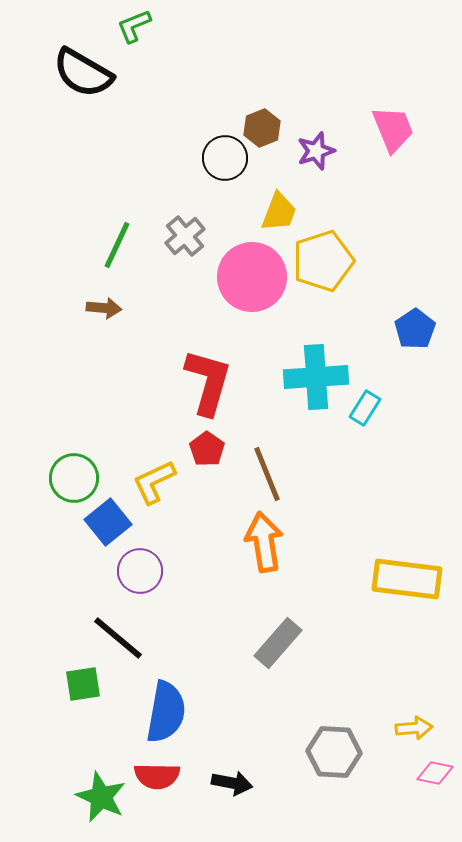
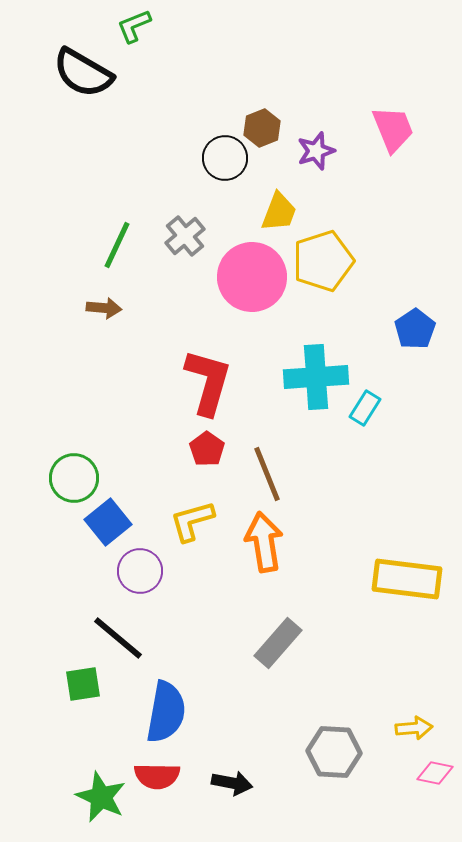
yellow L-shape: moved 38 px right, 39 px down; rotated 9 degrees clockwise
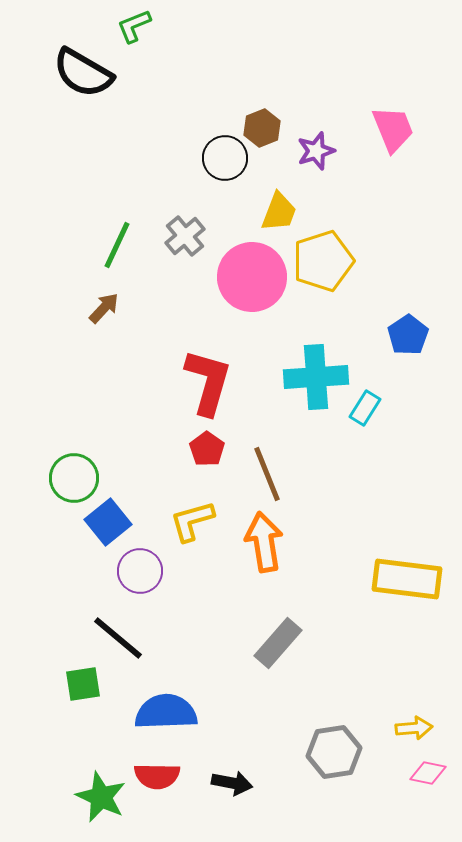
brown arrow: rotated 52 degrees counterclockwise
blue pentagon: moved 7 px left, 6 px down
blue semicircle: rotated 102 degrees counterclockwise
gray hexagon: rotated 12 degrees counterclockwise
pink diamond: moved 7 px left
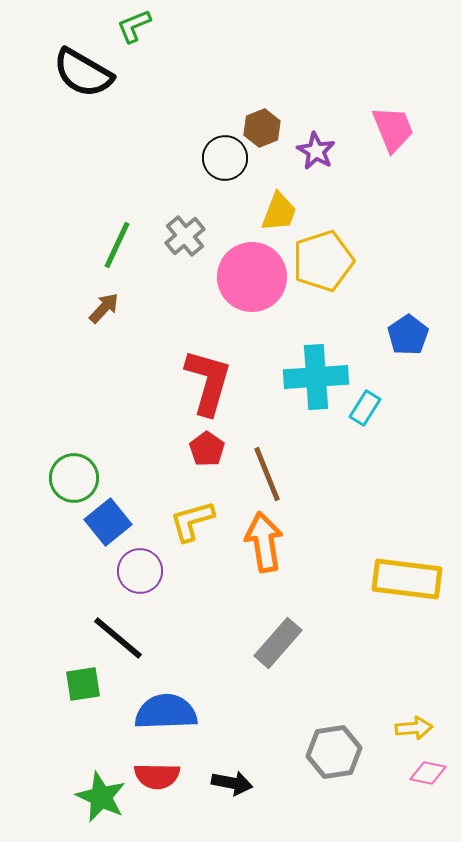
purple star: rotated 24 degrees counterclockwise
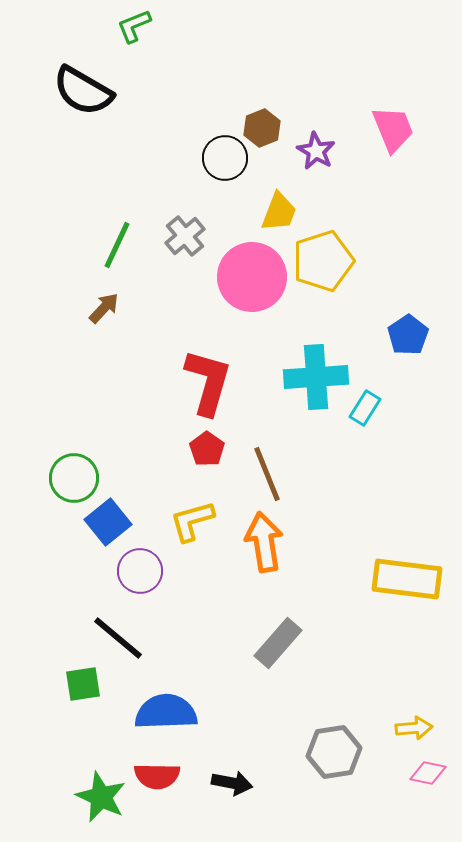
black semicircle: moved 18 px down
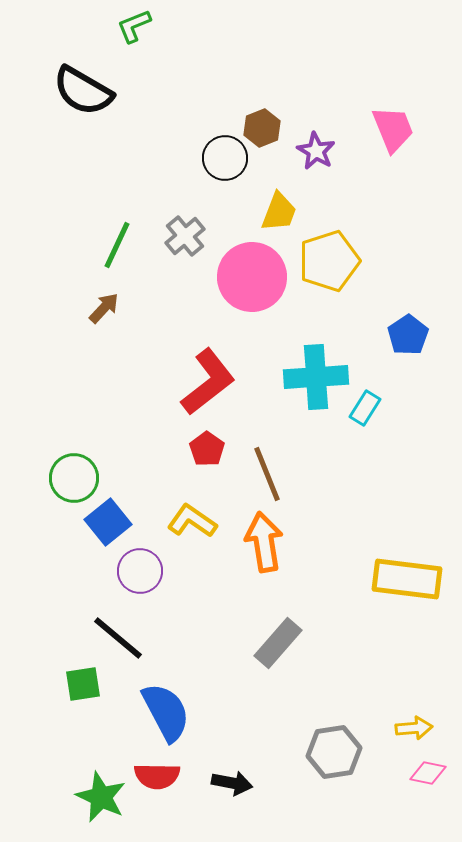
yellow pentagon: moved 6 px right
red L-shape: rotated 36 degrees clockwise
yellow L-shape: rotated 51 degrees clockwise
blue semicircle: rotated 64 degrees clockwise
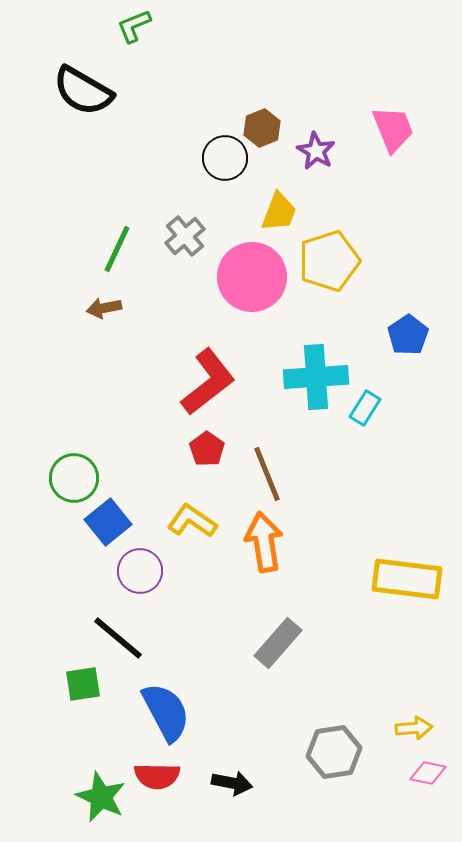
green line: moved 4 px down
brown arrow: rotated 144 degrees counterclockwise
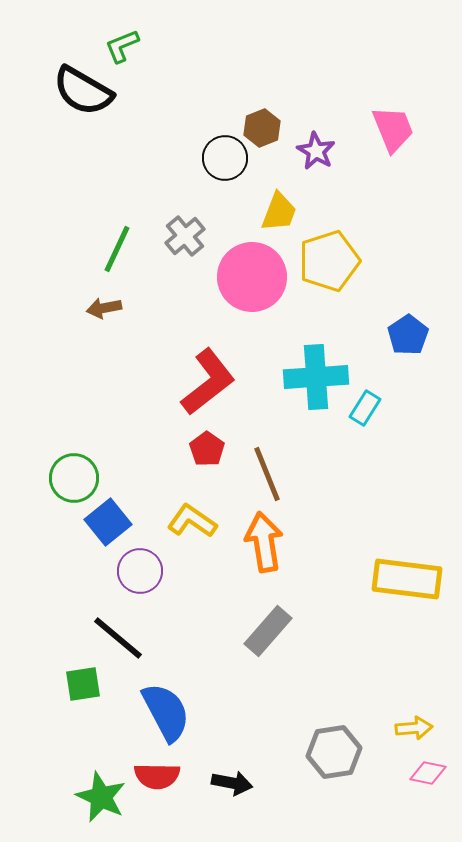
green L-shape: moved 12 px left, 20 px down
gray rectangle: moved 10 px left, 12 px up
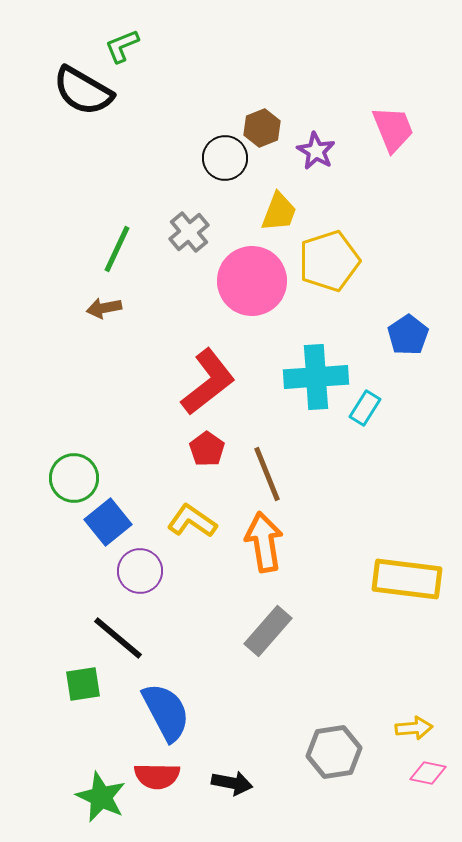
gray cross: moved 4 px right, 4 px up
pink circle: moved 4 px down
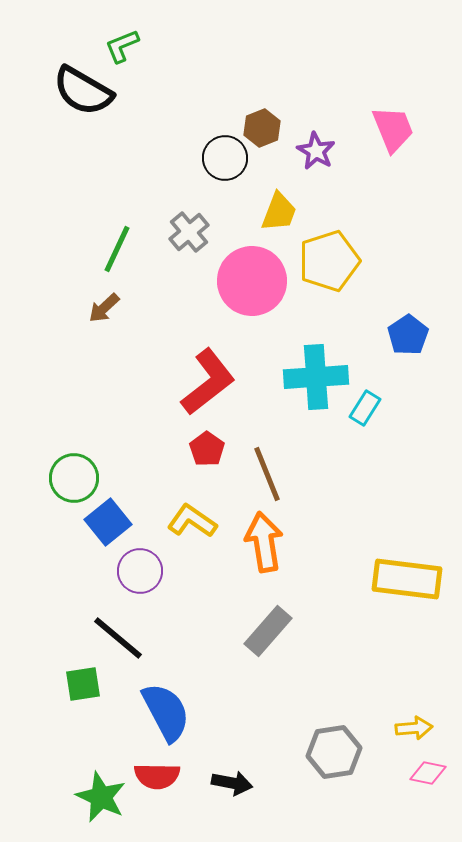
brown arrow: rotated 32 degrees counterclockwise
